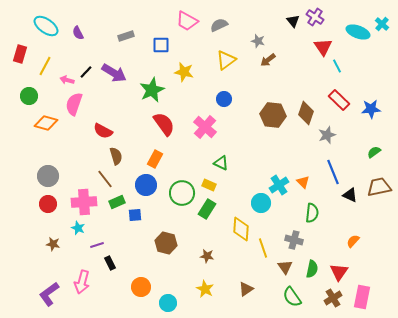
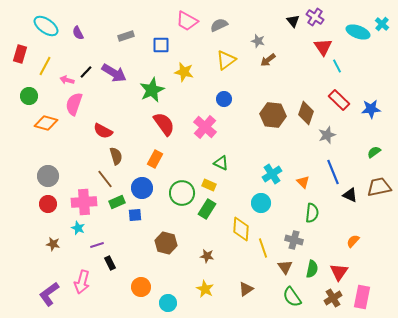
blue circle at (146, 185): moved 4 px left, 3 px down
cyan cross at (279, 185): moved 7 px left, 11 px up
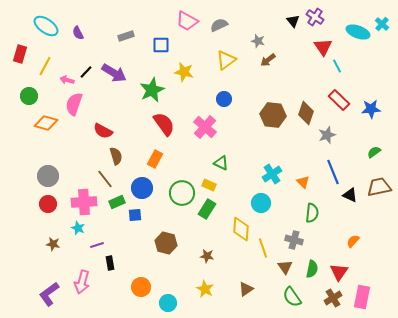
black rectangle at (110, 263): rotated 16 degrees clockwise
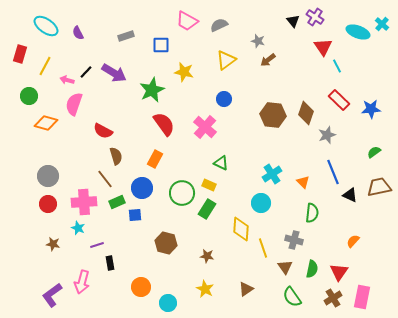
purple L-shape at (49, 294): moved 3 px right, 1 px down
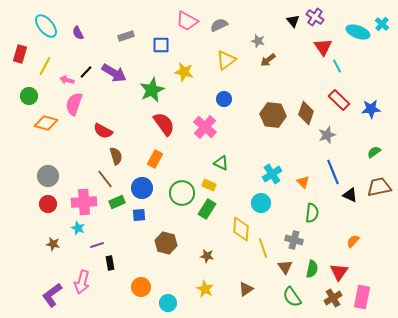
cyan ellipse at (46, 26): rotated 15 degrees clockwise
blue square at (135, 215): moved 4 px right
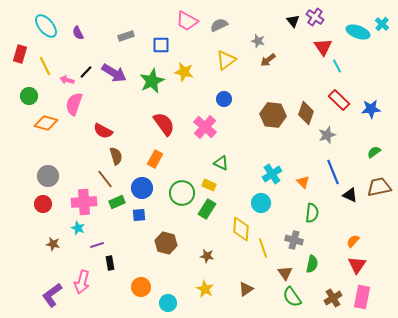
yellow line at (45, 66): rotated 54 degrees counterclockwise
green star at (152, 90): moved 9 px up
red circle at (48, 204): moved 5 px left
brown triangle at (285, 267): moved 6 px down
green semicircle at (312, 269): moved 5 px up
red triangle at (339, 272): moved 18 px right, 7 px up
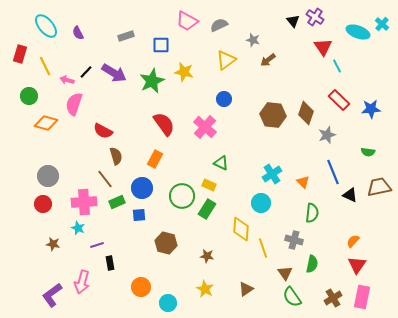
gray star at (258, 41): moved 5 px left, 1 px up
green semicircle at (374, 152): moved 6 px left; rotated 136 degrees counterclockwise
green circle at (182, 193): moved 3 px down
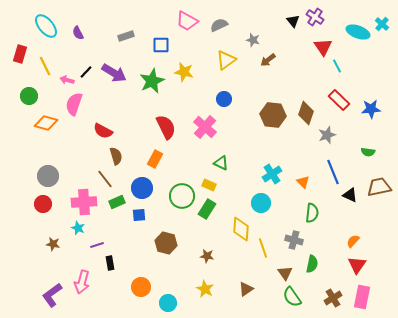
red semicircle at (164, 124): moved 2 px right, 3 px down; rotated 10 degrees clockwise
